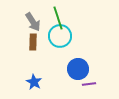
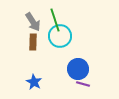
green line: moved 3 px left, 2 px down
purple line: moved 6 px left; rotated 24 degrees clockwise
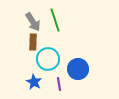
cyan circle: moved 12 px left, 23 px down
purple line: moved 24 px left; rotated 64 degrees clockwise
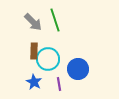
gray arrow: rotated 12 degrees counterclockwise
brown rectangle: moved 1 px right, 9 px down
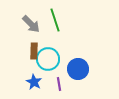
gray arrow: moved 2 px left, 2 px down
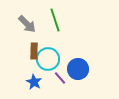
gray arrow: moved 4 px left
purple line: moved 1 px right, 6 px up; rotated 32 degrees counterclockwise
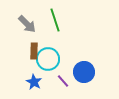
blue circle: moved 6 px right, 3 px down
purple line: moved 3 px right, 3 px down
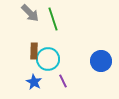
green line: moved 2 px left, 1 px up
gray arrow: moved 3 px right, 11 px up
blue circle: moved 17 px right, 11 px up
purple line: rotated 16 degrees clockwise
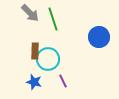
brown rectangle: moved 1 px right
blue circle: moved 2 px left, 24 px up
blue star: rotated 14 degrees counterclockwise
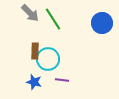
green line: rotated 15 degrees counterclockwise
blue circle: moved 3 px right, 14 px up
purple line: moved 1 px left, 1 px up; rotated 56 degrees counterclockwise
